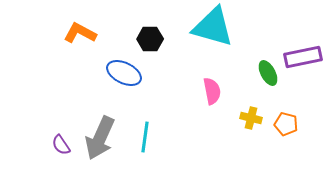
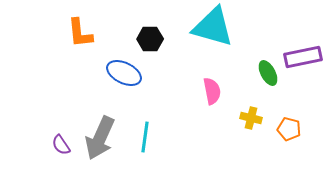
orange L-shape: rotated 124 degrees counterclockwise
orange pentagon: moved 3 px right, 5 px down
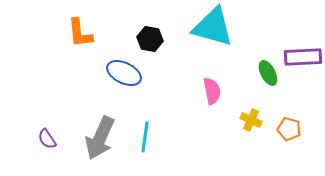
black hexagon: rotated 10 degrees clockwise
purple rectangle: rotated 9 degrees clockwise
yellow cross: moved 2 px down; rotated 10 degrees clockwise
purple semicircle: moved 14 px left, 6 px up
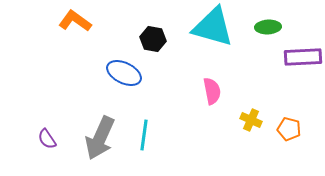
orange L-shape: moved 5 px left, 12 px up; rotated 132 degrees clockwise
black hexagon: moved 3 px right
green ellipse: moved 46 px up; rotated 65 degrees counterclockwise
cyan line: moved 1 px left, 2 px up
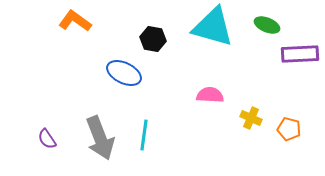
green ellipse: moved 1 px left, 2 px up; rotated 25 degrees clockwise
purple rectangle: moved 3 px left, 3 px up
pink semicircle: moved 2 px left, 4 px down; rotated 76 degrees counterclockwise
yellow cross: moved 2 px up
gray arrow: rotated 45 degrees counterclockwise
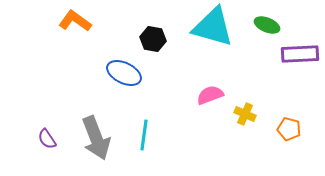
pink semicircle: rotated 24 degrees counterclockwise
yellow cross: moved 6 px left, 4 px up
gray arrow: moved 4 px left
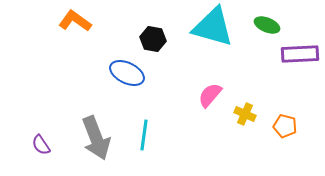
blue ellipse: moved 3 px right
pink semicircle: rotated 28 degrees counterclockwise
orange pentagon: moved 4 px left, 3 px up
purple semicircle: moved 6 px left, 6 px down
